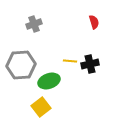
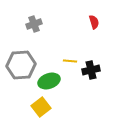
black cross: moved 1 px right, 6 px down
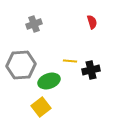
red semicircle: moved 2 px left
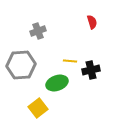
gray cross: moved 4 px right, 7 px down
green ellipse: moved 8 px right, 2 px down
yellow square: moved 3 px left, 1 px down
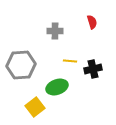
gray cross: moved 17 px right; rotated 21 degrees clockwise
black cross: moved 2 px right, 1 px up
green ellipse: moved 4 px down
yellow square: moved 3 px left, 1 px up
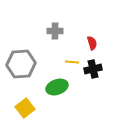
red semicircle: moved 21 px down
yellow line: moved 2 px right, 1 px down
gray hexagon: moved 1 px up
yellow square: moved 10 px left, 1 px down
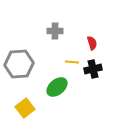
gray hexagon: moved 2 px left
green ellipse: rotated 20 degrees counterclockwise
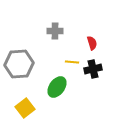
green ellipse: rotated 15 degrees counterclockwise
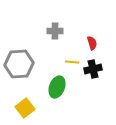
green ellipse: rotated 15 degrees counterclockwise
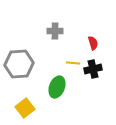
red semicircle: moved 1 px right
yellow line: moved 1 px right, 1 px down
